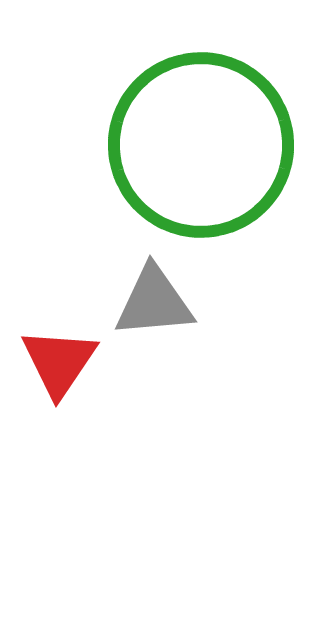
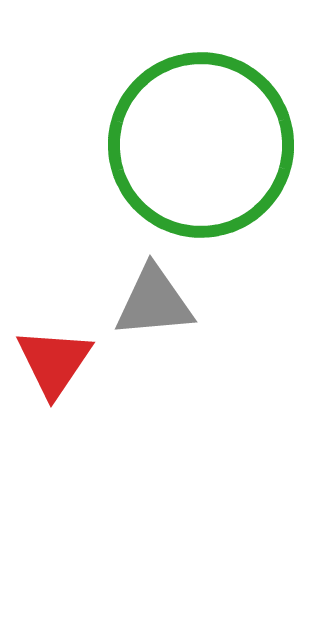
red triangle: moved 5 px left
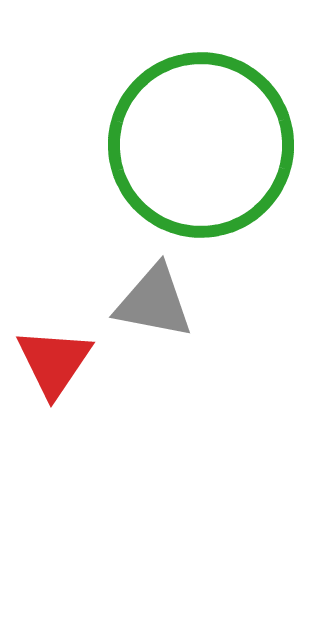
gray triangle: rotated 16 degrees clockwise
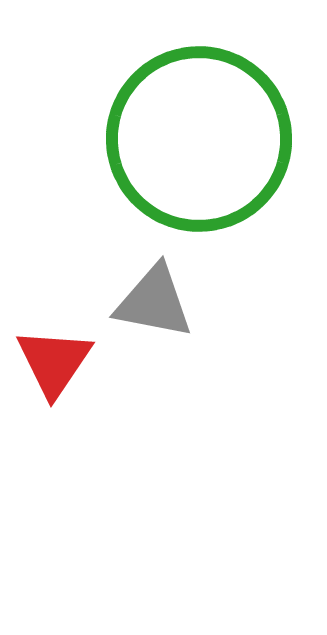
green circle: moved 2 px left, 6 px up
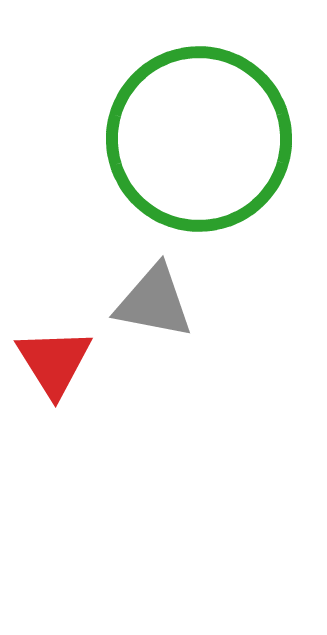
red triangle: rotated 6 degrees counterclockwise
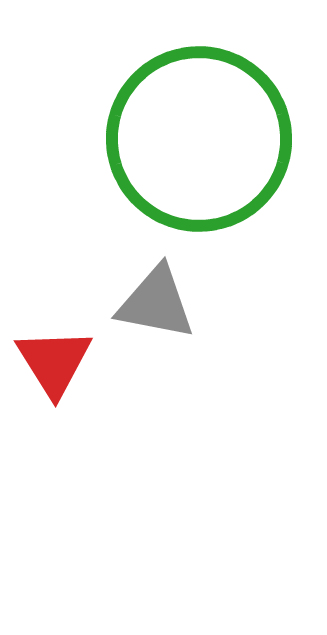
gray triangle: moved 2 px right, 1 px down
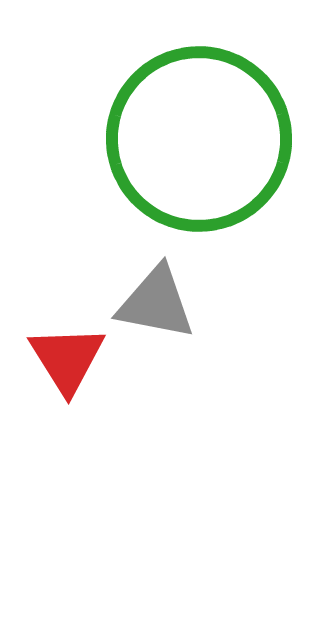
red triangle: moved 13 px right, 3 px up
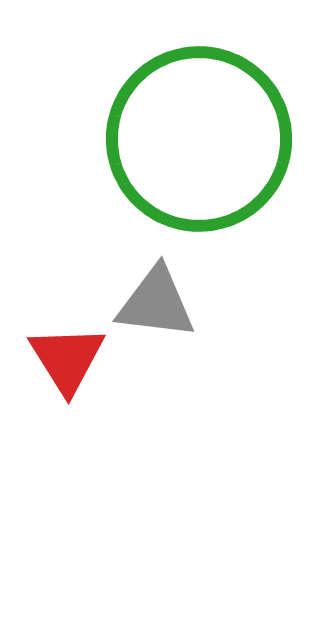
gray triangle: rotated 4 degrees counterclockwise
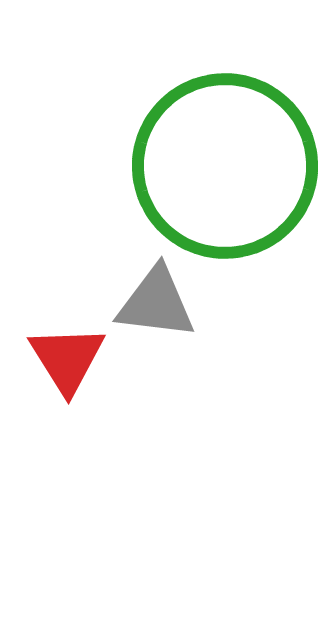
green circle: moved 26 px right, 27 px down
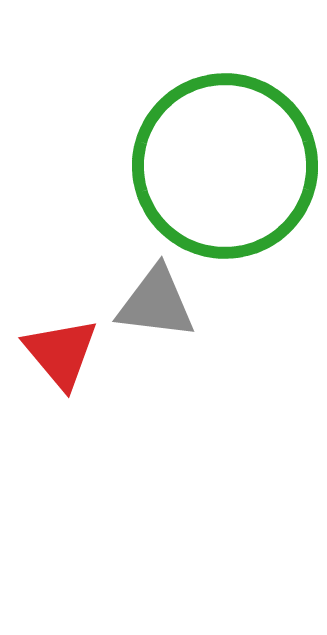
red triangle: moved 6 px left, 6 px up; rotated 8 degrees counterclockwise
